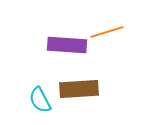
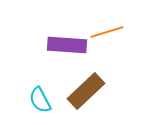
brown rectangle: moved 7 px right, 2 px down; rotated 39 degrees counterclockwise
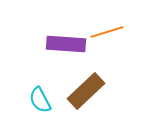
purple rectangle: moved 1 px left, 1 px up
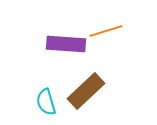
orange line: moved 1 px left, 1 px up
cyan semicircle: moved 6 px right, 2 px down; rotated 12 degrees clockwise
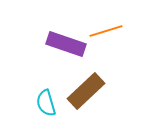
purple rectangle: rotated 15 degrees clockwise
cyan semicircle: moved 1 px down
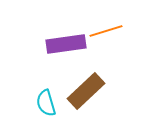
purple rectangle: rotated 27 degrees counterclockwise
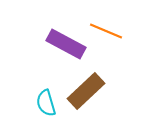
orange line: rotated 40 degrees clockwise
purple rectangle: rotated 36 degrees clockwise
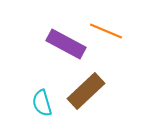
cyan semicircle: moved 4 px left
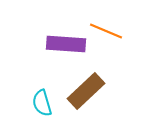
purple rectangle: rotated 24 degrees counterclockwise
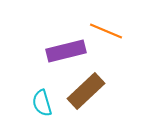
purple rectangle: moved 7 px down; rotated 18 degrees counterclockwise
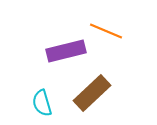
brown rectangle: moved 6 px right, 2 px down
